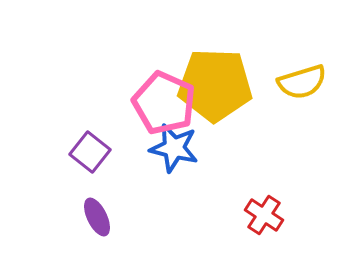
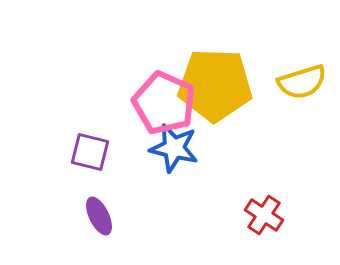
purple square: rotated 24 degrees counterclockwise
purple ellipse: moved 2 px right, 1 px up
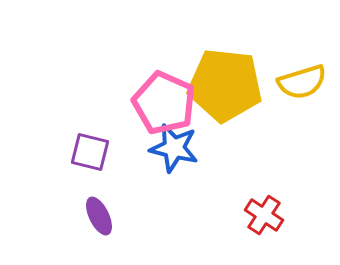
yellow pentagon: moved 10 px right; rotated 4 degrees clockwise
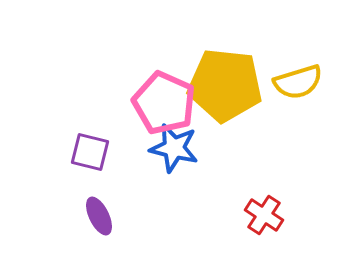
yellow semicircle: moved 4 px left
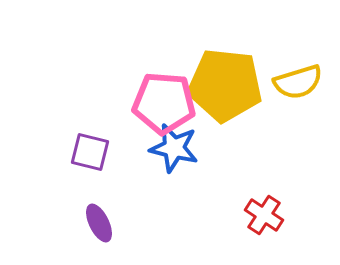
pink pentagon: rotated 20 degrees counterclockwise
purple ellipse: moved 7 px down
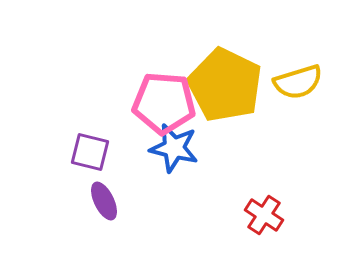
yellow pentagon: rotated 20 degrees clockwise
purple ellipse: moved 5 px right, 22 px up
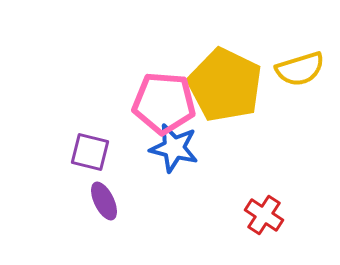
yellow semicircle: moved 2 px right, 13 px up
